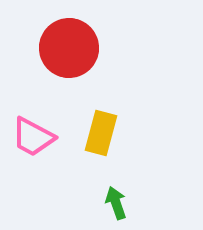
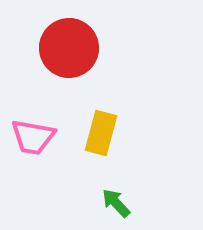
pink trapezoid: rotated 18 degrees counterclockwise
green arrow: rotated 24 degrees counterclockwise
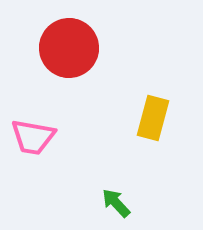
yellow rectangle: moved 52 px right, 15 px up
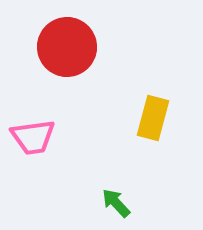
red circle: moved 2 px left, 1 px up
pink trapezoid: rotated 18 degrees counterclockwise
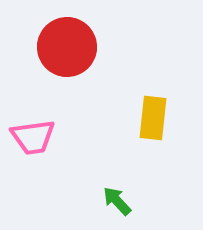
yellow rectangle: rotated 9 degrees counterclockwise
green arrow: moved 1 px right, 2 px up
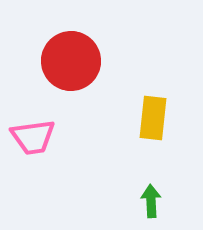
red circle: moved 4 px right, 14 px down
green arrow: moved 34 px right; rotated 40 degrees clockwise
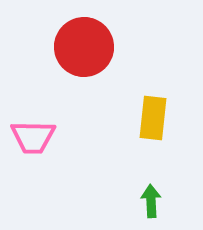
red circle: moved 13 px right, 14 px up
pink trapezoid: rotated 9 degrees clockwise
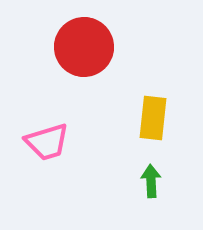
pink trapezoid: moved 14 px right, 5 px down; rotated 18 degrees counterclockwise
green arrow: moved 20 px up
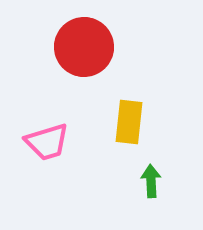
yellow rectangle: moved 24 px left, 4 px down
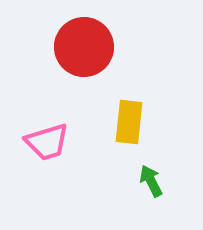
green arrow: rotated 24 degrees counterclockwise
